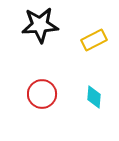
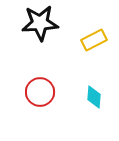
black star: moved 2 px up
red circle: moved 2 px left, 2 px up
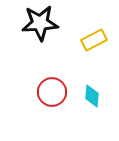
red circle: moved 12 px right
cyan diamond: moved 2 px left, 1 px up
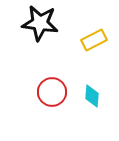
black star: rotated 12 degrees clockwise
